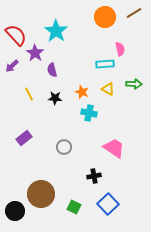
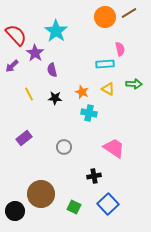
brown line: moved 5 px left
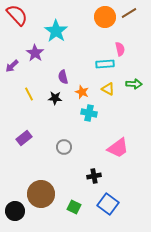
red semicircle: moved 1 px right, 20 px up
purple semicircle: moved 11 px right, 7 px down
pink trapezoid: moved 4 px right; rotated 110 degrees clockwise
blue square: rotated 10 degrees counterclockwise
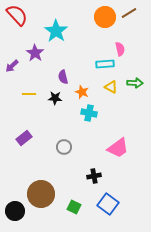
green arrow: moved 1 px right, 1 px up
yellow triangle: moved 3 px right, 2 px up
yellow line: rotated 64 degrees counterclockwise
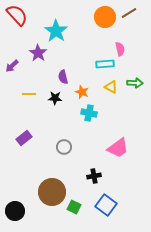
purple star: moved 3 px right
brown circle: moved 11 px right, 2 px up
blue square: moved 2 px left, 1 px down
